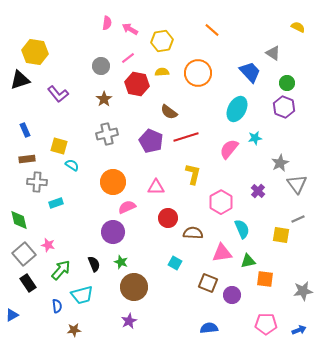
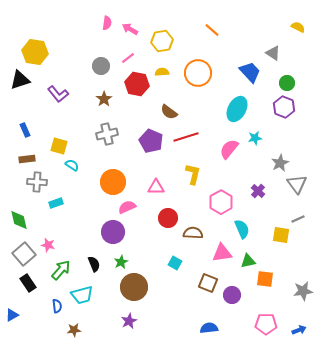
green star at (121, 262): rotated 24 degrees clockwise
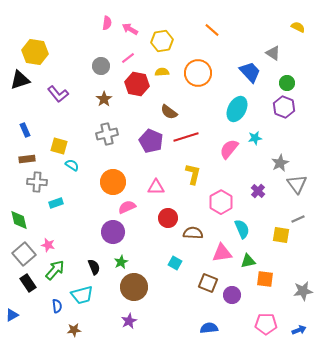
black semicircle at (94, 264): moved 3 px down
green arrow at (61, 270): moved 6 px left
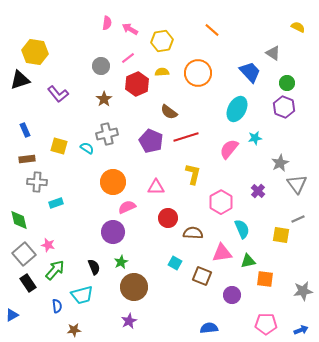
red hexagon at (137, 84): rotated 25 degrees clockwise
cyan semicircle at (72, 165): moved 15 px right, 17 px up
brown square at (208, 283): moved 6 px left, 7 px up
blue arrow at (299, 330): moved 2 px right
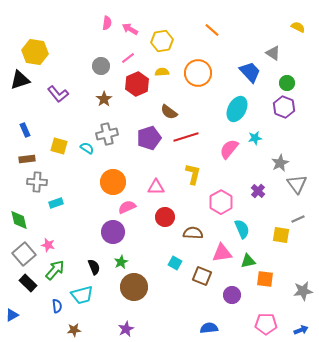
purple pentagon at (151, 141): moved 2 px left, 3 px up; rotated 30 degrees clockwise
red circle at (168, 218): moved 3 px left, 1 px up
black rectangle at (28, 283): rotated 12 degrees counterclockwise
purple star at (129, 321): moved 3 px left, 8 px down
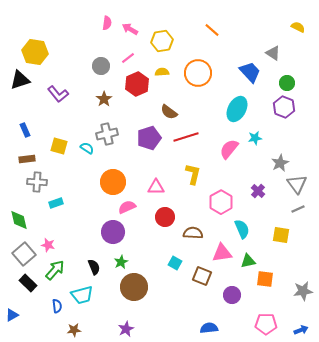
gray line at (298, 219): moved 10 px up
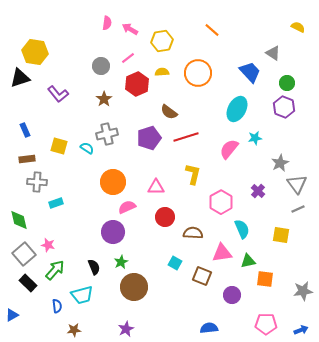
black triangle at (20, 80): moved 2 px up
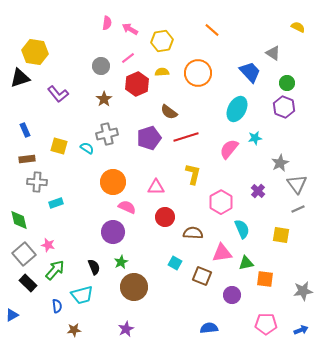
pink semicircle at (127, 207): rotated 48 degrees clockwise
green triangle at (248, 261): moved 2 px left, 2 px down
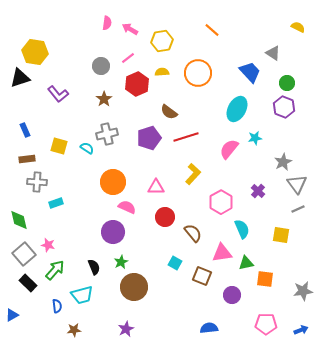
gray star at (280, 163): moved 3 px right, 1 px up
yellow L-shape at (193, 174): rotated 30 degrees clockwise
brown semicircle at (193, 233): rotated 48 degrees clockwise
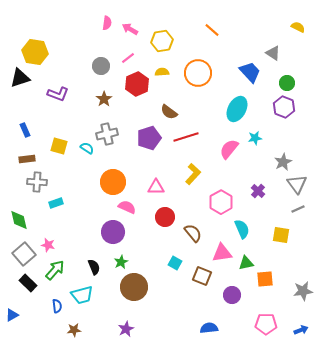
purple L-shape at (58, 94): rotated 30 degrees counterclockwise
orange square at (265, 279): rotated 12 degrees counterclockwise
